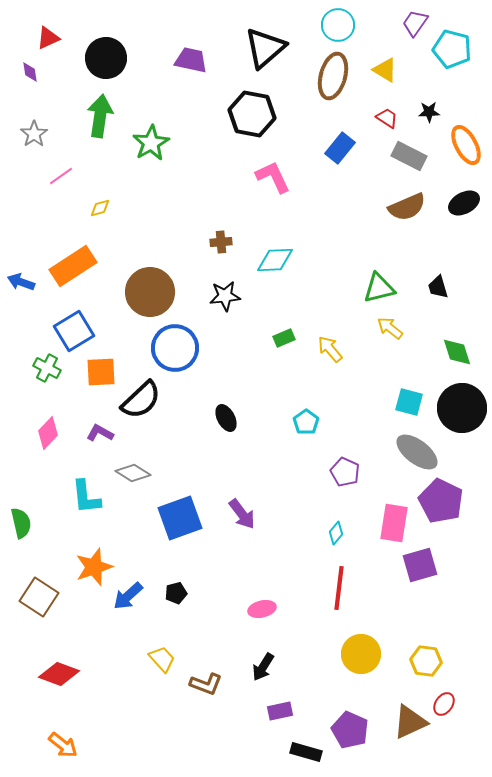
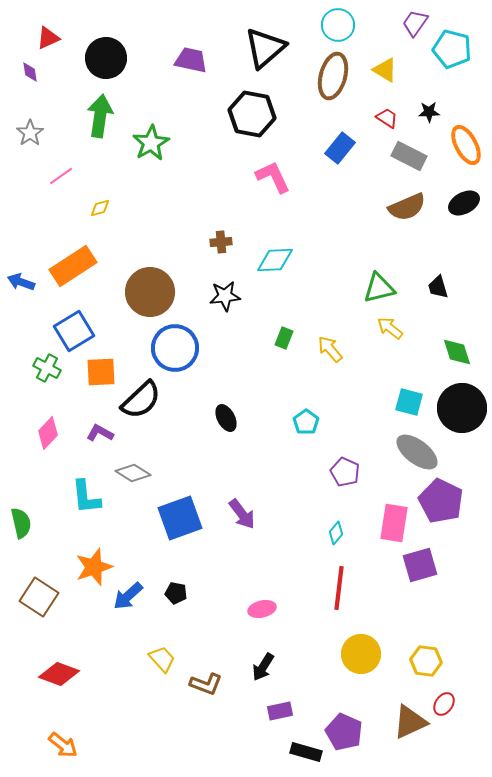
gray star at (34, 134): moved 4 px left, 1 px up
green rectangle at (284, 338): rotated 45 degrees counterclockwise
black pentagon at (176, 593): rotated 25 degrees clockwise
purple pentagon at (350, 730): moved 6 px left, 2 px down
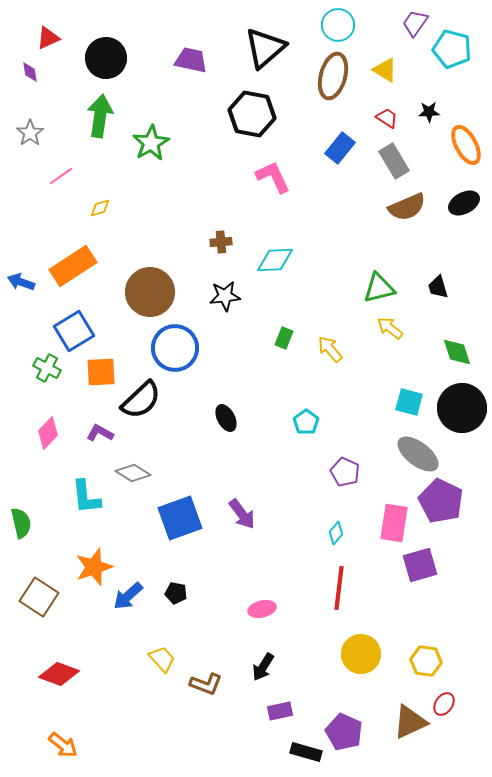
gray rectangle at (409, 156): moved 15 px left, 5 px down; rotated 32 degrees clockwise
gray ellipse at (417, 452): moved 1 px right, 2 px down
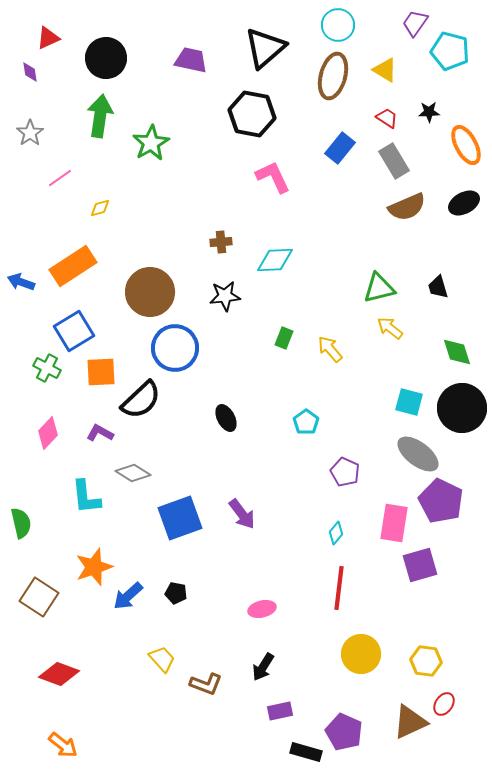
cyan pentagon at (452, 49): moved 2 px left, 2 px down
pink line at (61, 176): moved 1 px left, 2 px down
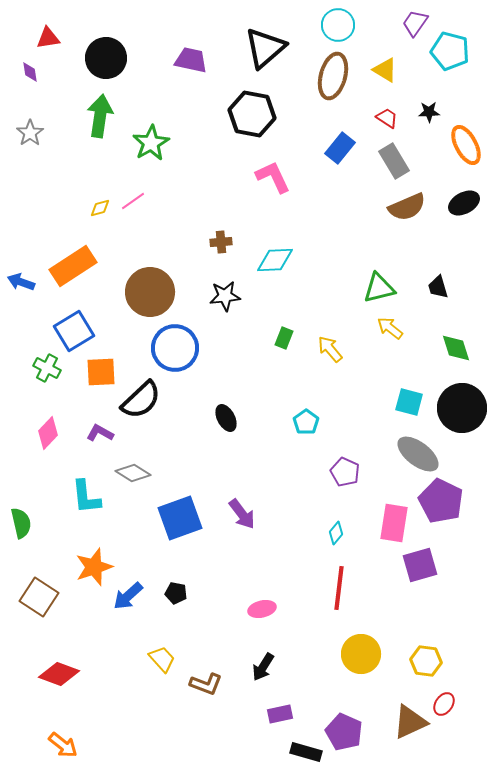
red triangle at (48, 38): rotated 15 degrees clockwise
pink line at (60, 178): moved 73 px right, 23 px down
green diamond at (457, 352): moved 1 px left, 4 px up
purple rectangle at (280, 711): moved 3 px down
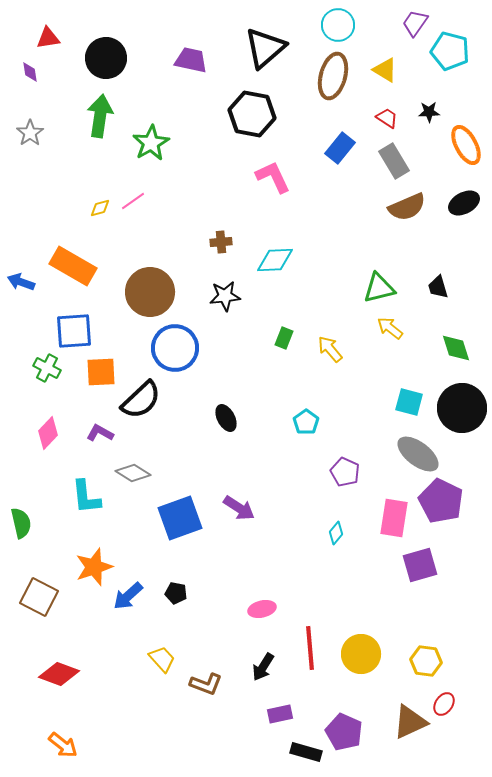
orange rectangle at (73, 266): rotated 63 degrees clockwise
blue square at (74, 331): rotated 27 degrees clockwise
purple arrow at (242, 514): moved 3 px left, 6 px up; rotated 20 degrees counterclockwise
pink rectangle at (394, 523): moved 5 px up
red line at (339, 588): moved 29 px left, 60 px down; rotated 12 degrees counterclockwise
brown square at (39, 597): rotated 6 degrees counterclockwise
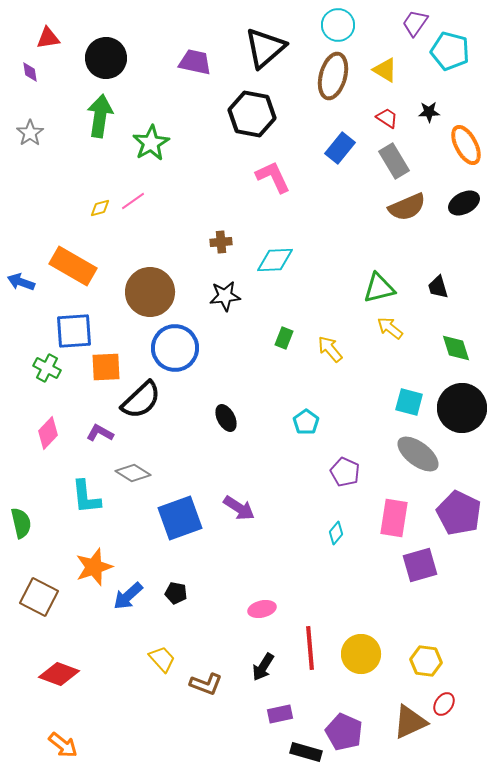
purple trapezoid at (191, 60): moved 4 px right, 2 px down
orange square at (101, 372): moved 5 px right, 5 px up
purple pentagon at (441, 501): moved 18 px right, 12 px down
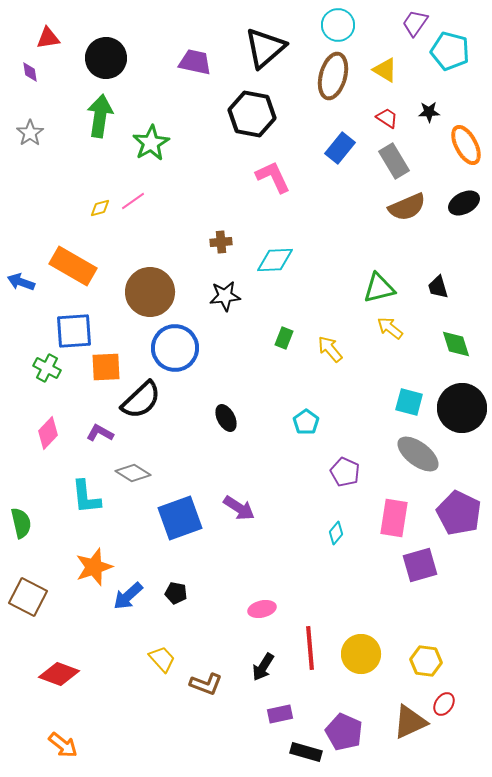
green diamond at (456, 348): moved 4 px up
brown square at (39, 597): moved 11 px left
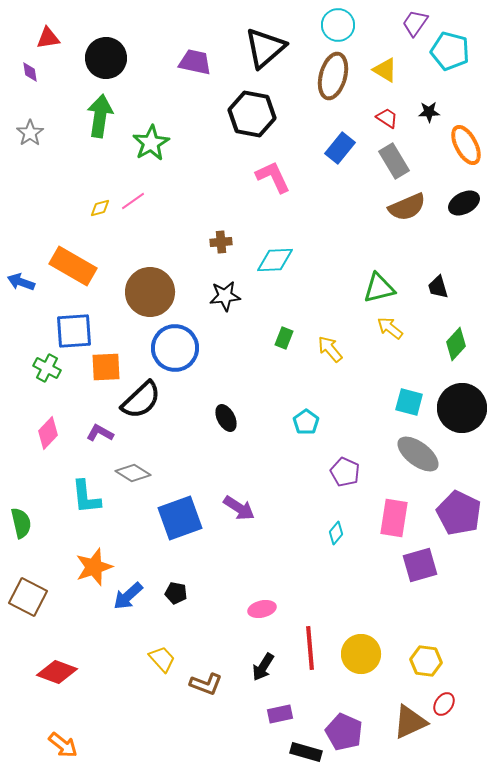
green diamond at (456, 344): rotated 60 degrees clockwise
red diamond at (59, 674): moved 2 px left, 2 px up
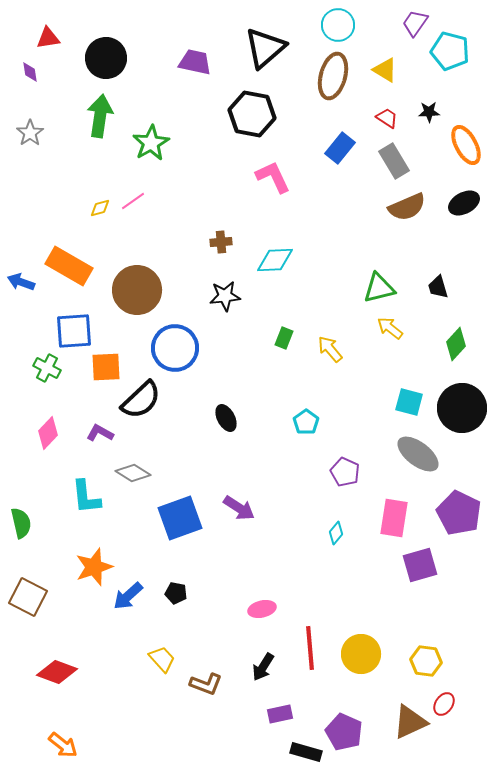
orange rectangle at (73, 266): moved 4 px left
brown circle at (150, 292): moved 13 px left, 2 px up
